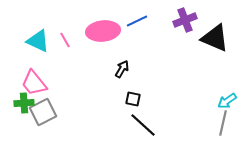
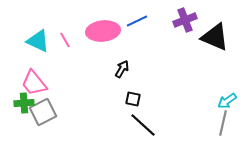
black triangle: moved 1 px up
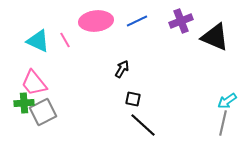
purple cross: moved 4 px left, 1 px down
pink ellipse: moved 7 px left, 10 px up
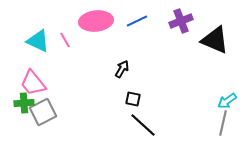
black triangle: moved 3 px down
pink trapezoid: moved 1 px left
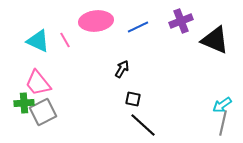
blue line: moved 1 px right, 6 px down
pink trapezoid: moved 5 px right
cyan arrow: moved 5 px left, 4 px down
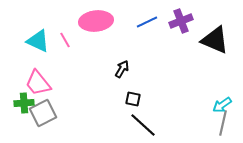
blue line: moved 9 px right, 5 px up
gray square: moved 1 px down
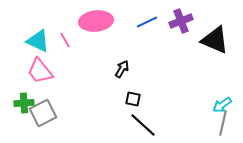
pink trapezoid: moved 2 px right, 12 px up
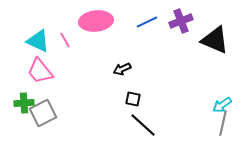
black arrow: rotated 144 degrees counterclockwise
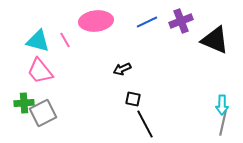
cyan triangle: rotated 10 degrees counterclockwise
cyan arrow: rotated 54 degrees counterclockwise
black line: moved 2 px right, 1 px up; rotated 20 degrees clockwise
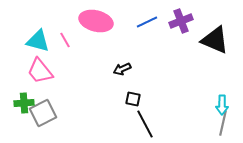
pink ellipse: rotated 20 degrees clockwise
